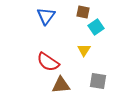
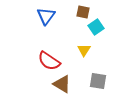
red semicircle: moved 1 px right, 1 px up
brown triangle: moved 1 px right, 1 px up; rotated 36 degrees clockwise
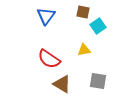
cyan square: moved 2 px right, 1 px up
yellow triangle: rotated 48 degrees clockwise
red semicircle: moved 2 px up
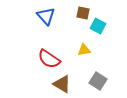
brown square: moved 1 px down
blue triangle: rotated 18 degrees counterclockwise
cyan square: rotated 28 degrees counterclockwise
gray square: rotated 24 degrees clockwise
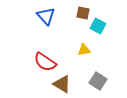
red semicircle: moved 4 px left, 3 px down
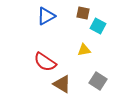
blue triangle: rotated 42 degrees clockwise
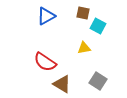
yellow triangle: moved 2 px up
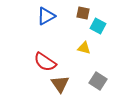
yellow triangle: rotated 24 degrees clockwise
brown triangle: moved 2 px left; rotated 24 degrees clockwise
